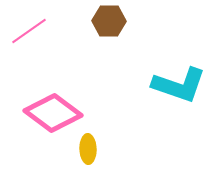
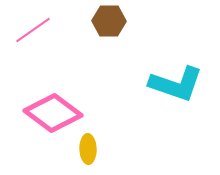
pink line: moved 4 px right, 1 px up
cyan L-shape: moved 3 px left, 1 px up
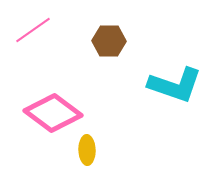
brown hexagon: moved 20 px down
cyan L-shape: moved 1 px left, 1 px down
yellow ellipse: moved 1 px left, 1 px down
